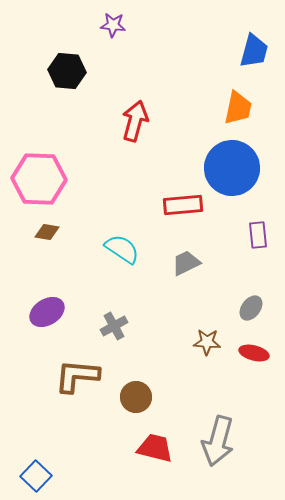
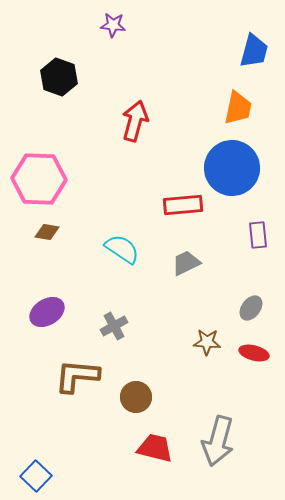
black hexagon: moved 8 px left, 6 px down; rotated 15 degrees clockwise
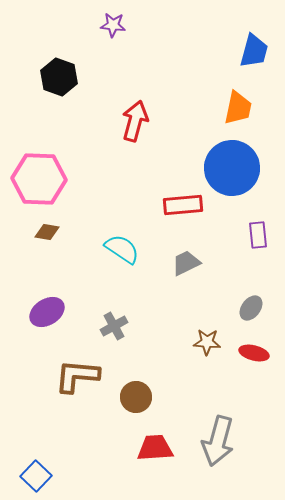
red trapezoid: rotated 18 degrees counterclockwise
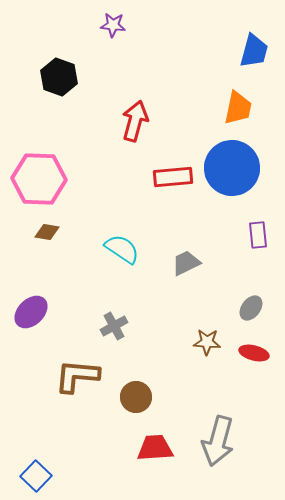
red rectangle: moved 10 px left, 28 px up
purple ellipse: moved 16 px left; rotated 12 degrees counterclockwise
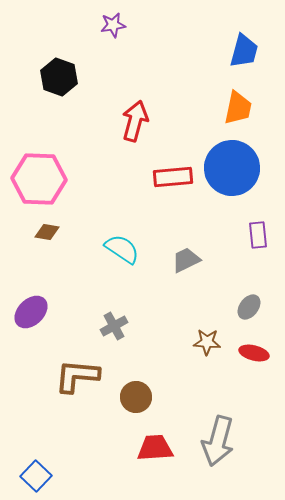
purple star: rotated 15 degrees counterclockwise
blue trapezoid: moved 10 px left
gray trapezoid: moved 3 px up
gray ellipse: moved 2 px left, 1 px up
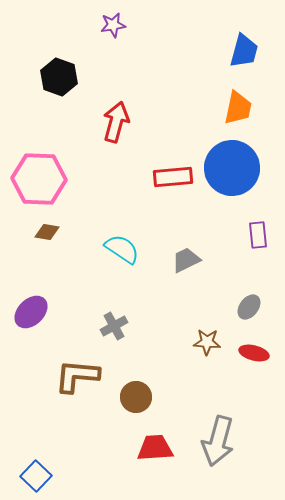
red arrow: moved 19 px left, 1 px down
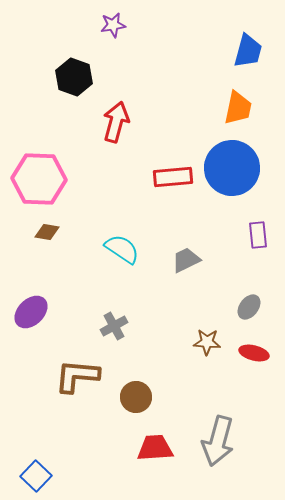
blue trapezoid: moved 4 px right
black hexagon: moved 15 px right
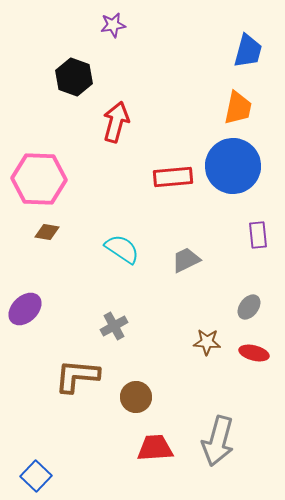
blue circle: moved 1 px right, 2 px up
purple ellipse: moved 6 px left, 3 px up
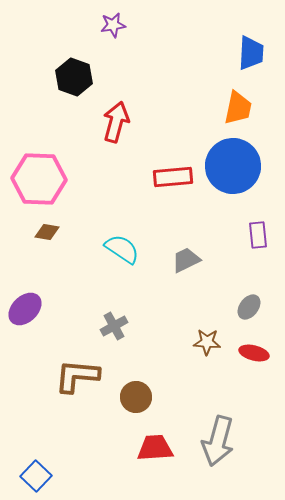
blue trapezoid: moved 3 px right, 2 px down; rotated 12 degrees counterclockwise
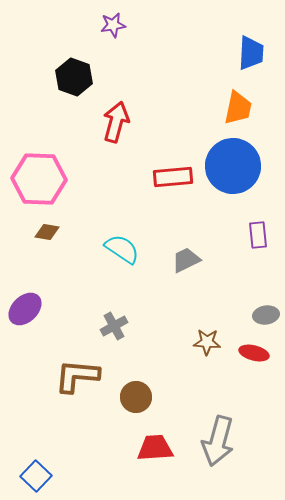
gray ellipse: moved 17 px right, 8 px down; rotated 45 degrees clockwise
